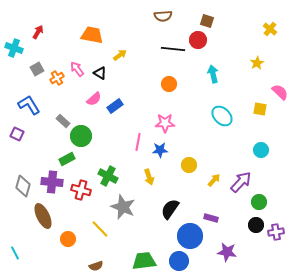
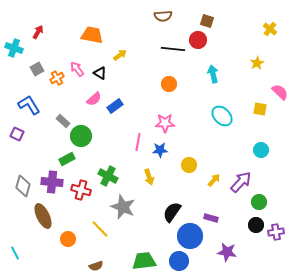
black semicircle at (170, 209): moved 2 px right, 3 px down
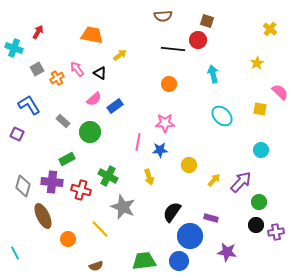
green circle at (81, 136): moved 9 px right, 4 px up
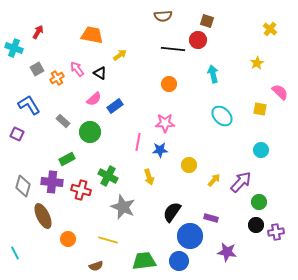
yellow line at (100, 229): moved 8 px right, 11 px down; rotated 30 degrees counterclockwise
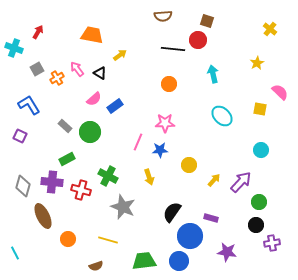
gray rectangle at (63, 121): moved 2 px right, 5 px down
purple square at (17, 134): moved 3 px right, 2 px down
pink line at (138, 142): rotated 12 degrees clockwise
purple cross at (276, 232): moved 4 px left, 11 px down
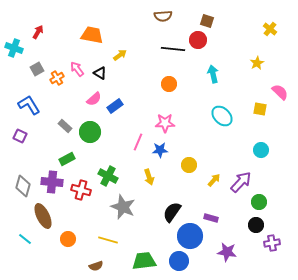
cyan line at (15, 253): moved 10 px right, 14 px up; rotated 24 degrees counterclockwise
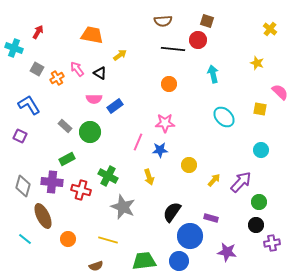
brown semicircle at (163, 16): moved 5 px down
yellow star at (257, 63): rotated 24 degrees counterclockwise
gray square at (37, 69): rotated 32 degrees counterclockwise
pink semicircle at (94, 99): rotated 42 degrees clockwise
cyan ellipse at (222, 116): moved 2 px right, 1 px down
